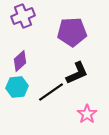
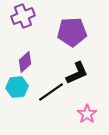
purple diamond: moved 5 px right, 1 px down
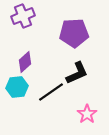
purple pentagon: moved 2 px right, 1 px down
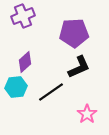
black L-shape: moved 2 px right, 6 px up
cyan hexagon: moved 1 px left
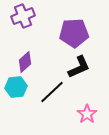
black line: moved 1 px right; rotated 8 degrees counterclockwise
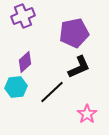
purple pentagon: rotated 8 degrees counterclockwise
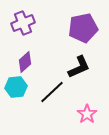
purple cross: moved 7 px down
purple pentagon: moved 9 px right, 5 px up
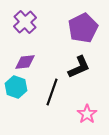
purple cross: moved 2 px right, 1 px up; rotated 20 degrees counterclockwise
purple pentagon: rotated 16 degrees counterclockwise
purple diamond: rotated 35 degrees clockwise
cyan hexagon: rotated 25 degrees clockwise
black line: rotated 28 degrees counterclockwise
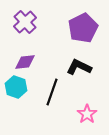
black L-shape: rotated 130 degrees counterclockwise
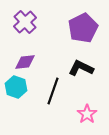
black L-shape: moved 2 px right, 1 px down
black line: moved 1 px right, 1 px up
